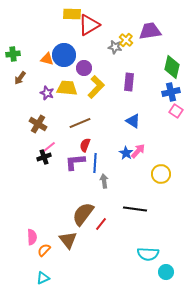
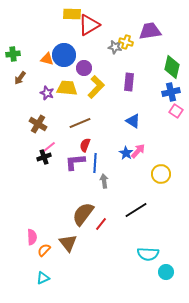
yellow cross: moved 2 px down; rotated 24 degrees counterclockwise
black line: moved 1 px right, 1 px down; rotated 40 degrees counterclockwise
brown triangle: moved 3 px down
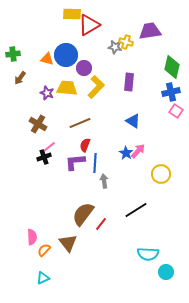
blue circle: moved 2 px right
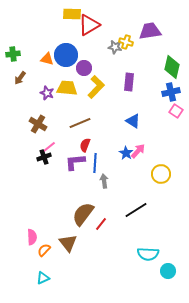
cyan circle: moved 2 px right, 1 px up
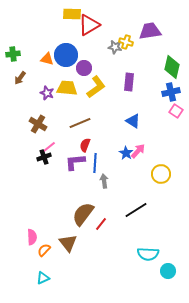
yellow L-shape: rotated 10 degrees clockwise
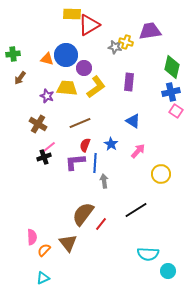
purple star: moved 3 px down
blue star: moved 15 px left, 9 px up
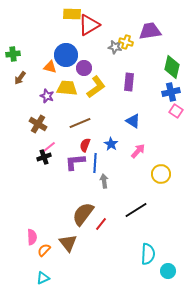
orange triangle: moved 3 px right, 8 px down
cyan semicircle: rotated 90 degrees counterclockwise
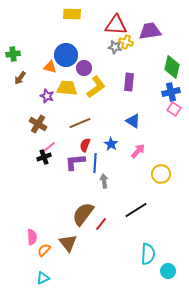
red triangle: moved 27 px right; rotated 35 degrees clockwise
pink square: moved 2 px left, 2 px up
